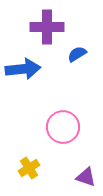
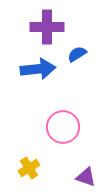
blue arrow: moved 15 px right
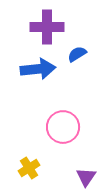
purple triangle: rotated 45 degrees clockwise
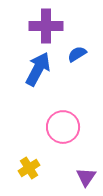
purple cross: moved 1 px left, 1 px up
blue arrow: rotated 56 degrees counterclockwise
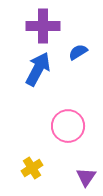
purple cross: moved 3 px left
blue semicircle: moved 1 px right, 2 px up
pink circle: moved 5 px right, 1 px up
yellow cross: moved 3 px right
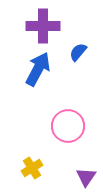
blue semicircle: rotated 18 degrees counterclockwise
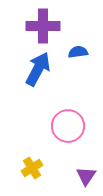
blue semicircle: rotated 42 degrees clockwise
purple triangle: moved 1 px up
